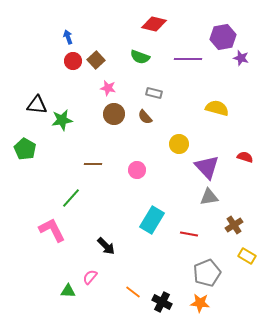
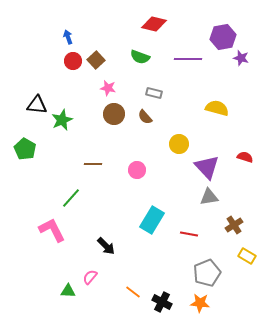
green star: rotated 15 degrees counterclockwise
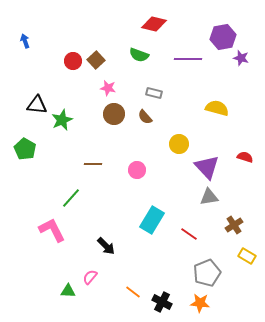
blue arrow: moved 43 px left, 4 px down
green semicircle: moved 1 px left, 2 px up
red line: rotated 24 degrees clockwise
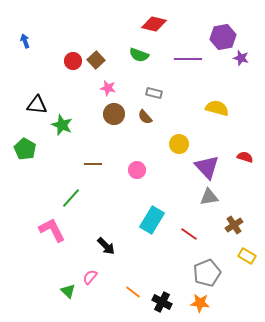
green star: moved 5 px down; rotated 25 degrees counterclockwise
green triangle: rotated 42 degrees clockwise
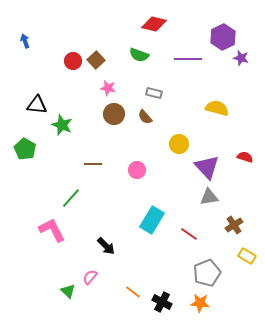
purple hexagon: rotated 15 degrees counterclockwise
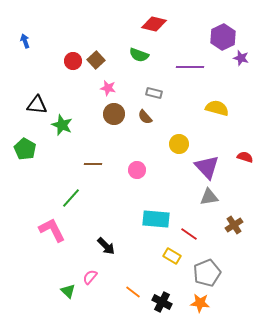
purple line: moved 2 px right, 8 px down
cyan rectangle: moved 4 px right, 1 px up; rotated 64 degrees clockwise
yellow rectangle: moved 75 px left
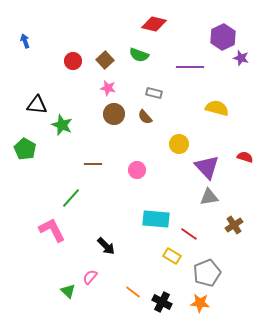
brown square: moved 9 px right
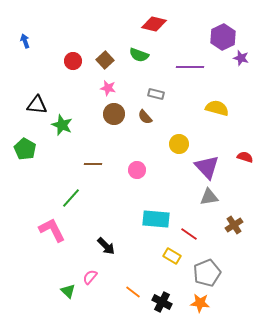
gray rectangle: moved 2 px right, 1 px down
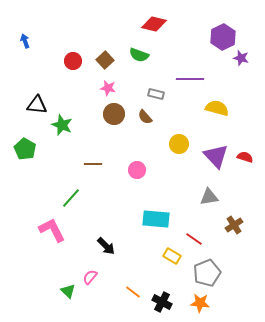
purple line: moved 12 px down
purple triangle: moved 9 px right, 11 px up
red line: moved 5 px right, 5 px down
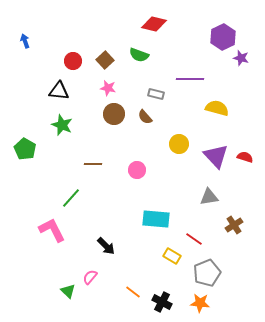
black triangle: moved 22 px right, 14 px up
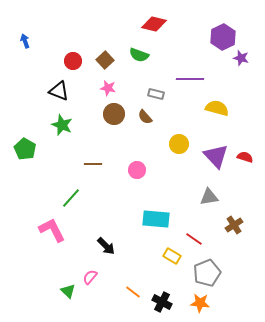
black triangle: rotated 15 degrees clockwise
